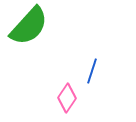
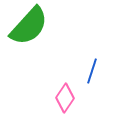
pink diamond: moved 2 px left
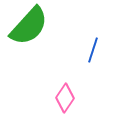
blue line: moved 1 px right, 21 px up
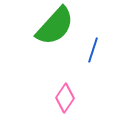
green semicircle: moved 26 px right
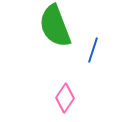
green semicircle: rotated 117 degrees clockwise
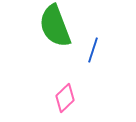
pink diamond: rotated 12 degrees clockwise
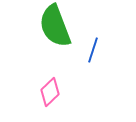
pink diamond: moved 15 px left, 6 px up
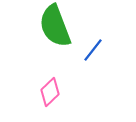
blue line: rotated 20 degrees clockwise
